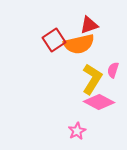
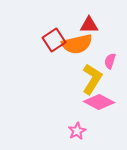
red triangle: rotated 18 degrees clockwise
orange semicircle: moved 2 px left
pink semicircle: moved 3 px left, 9 px up
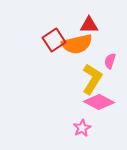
pink star: moved 5 px right, 3 px up
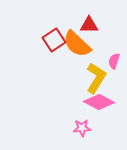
orange semicircle: rotated 56 degrees clockwise
pink semicircle: moved 4 px right
yellow L-shape: moved 4 px right, 1 px up
pink star: rotated 24 degrees clockwise
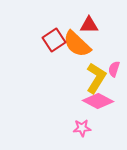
pink semicircle: moved 8 px down
pink diamond: moved 1 px left, 1 px up
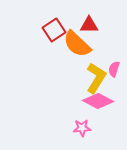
red square: moved 10 px up
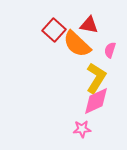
red triangle: rotated 12 degrees clockwise
red square: rotated 15 degrees counterclockwise
pink semicircle: moved 4 px left, 19 px up
pink diamond: moved 2 px left; rotated 52 degrees counterclockwise
pink star: moved 1 px down
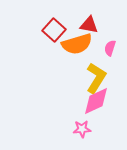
orange semicircle: rotated 60 degrees counterclockwise
pink semicircle: moved 2 px up
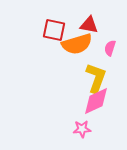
red square: rotated 30 degrees counterclockwise
yellow L-shape: rotated 12 degrees counterclockwise
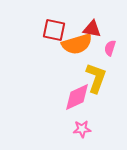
red triangle: moved 3 px right, 4 px down
pink diamond: moved 19 px left, 4 px up
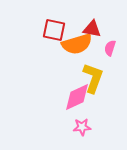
yellow L-shape: moved 3 px left
pink star: moved 2 px up
